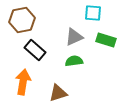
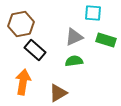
brown hexagon: moved 1 px left, 4 px down
brown triangle: rotated 12 degrees counterclockwise
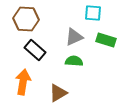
brown hexagon: moved 5 px right, 5 px up; rotated 15 degrees clockwise
green semicircle: rotated 12 degrees clockwise
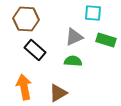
green semicircle: moved 1 px left
orange arrow: moved 1 px right, 5 px down; rotated 20 degrees counterclockwise
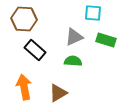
brown hexagon: moved 2 px left
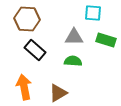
brown hexagon: moved 3 px right
gray triangle: rotated 24 degrees clockwise
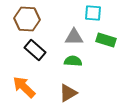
orange arrow: rotated 35 degrees counterclockwise
brown triangle: moved 10 px right
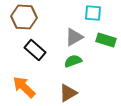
brown hexagon: moved 3 px left, 2 px up
gray triangle: rotated 30 degrees counterclockwise
green semicircle: rotated 24 degrees counterclockwise
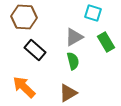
cyan square: rotated 12 degrees clockwise
green rectangle: moved 2 px down; rotated 42 degrees clockwise
green semicircle: rotated 96 degrees clockwise
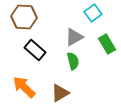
cyan square: rotated 36 degrees clockwise
green rectangle: moved 1 px right, 2 px down
brown triangle: moved 8 px left
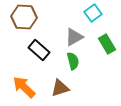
black rectangle: moved 4 px right
brown triangle: moved 5 px up; rotated 12 degrees clockwise
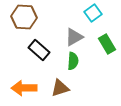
green semicircle: rotated 18 degrees clockwise
orange arrow: moved 1 px down; rotated 45 degrees counterclockwise
